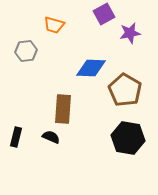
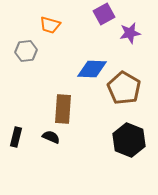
orange trapezoid: moved 4 px left
blue diamond: moved 1 px right, 1 px down
brown pentagon: moved 1 px left, 2 px up
black hexagon: moved 1 px right, 2 px down; rotated 12 degrees clockwise
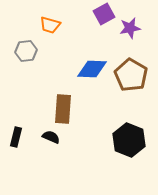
purple star: moved 5 px up
brown pentagon: moved 7 px right, 13 px up
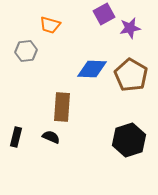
brown rectangle: moved 1 px left, 2 px up
black hexagon: rotated 20 degrees clockwise
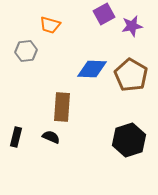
purple star: moved 2 px right, 2 px up
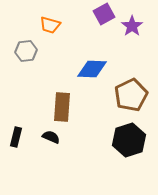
purple star: rotated 25 degrees counterclockwise
brown pentagon: moved 20 px down; rotated 16 degrees clockwise
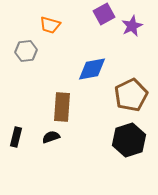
purple star: rotated 10 degrees clockwise
blue diamond: rotated 12 degrees counterclockwise
black semicircle: rotated 42 degrees counterclockwise
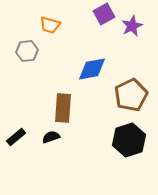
gray hexagon: moved 1 px right
brown rectangle: moved 1 px right, 1 px down
black rectangle: rotated 36 degrees clockwise
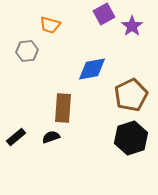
purple star: rotated 10 degrees counterclockwise
black hexagon: moved 2 px right, 2 px up
